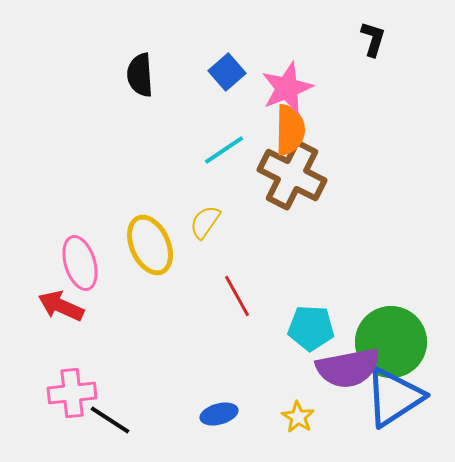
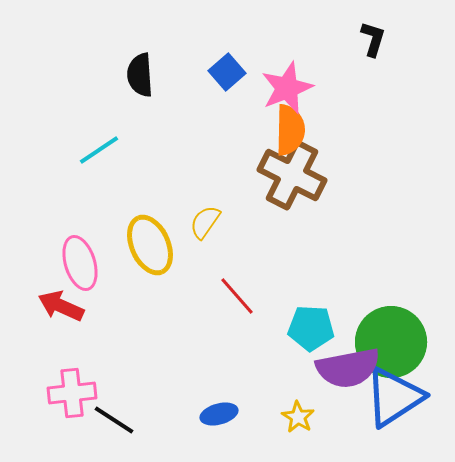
cyan line: moved 125 px left
red line: rotated 12 degrees counterclockwise
black line: moved 4 px right
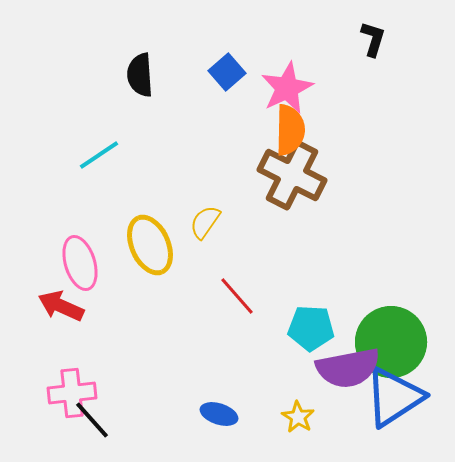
pink star: rotated 4 degrees counterclockwise
cyan line: moved 5 px down
blue ellipse: rotated 33 degrees clockwise
black line: moved 22 px left; rotated 15 degrees clockwise
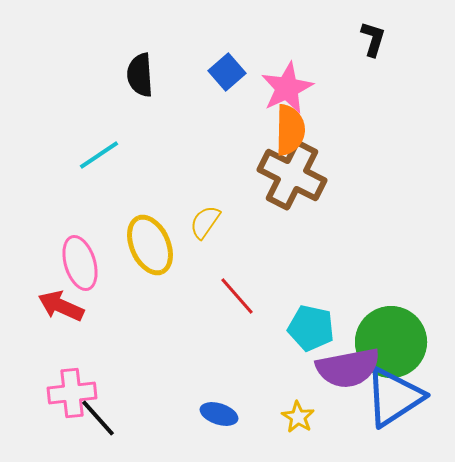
cyan pentagon: rotated 9 degrees clockwise
black line: moved 6 px right, 2 px up
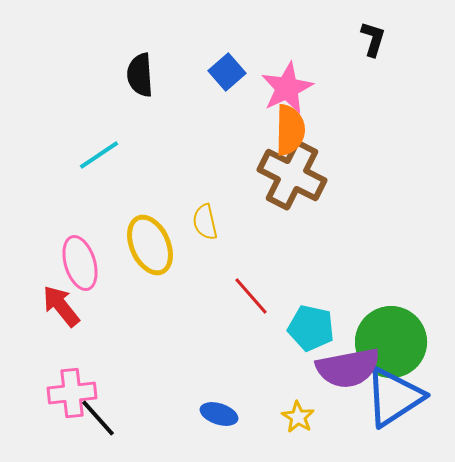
yellow semicircle: rotated 48 degrees counterclockwise
red line: moved 14 px right
red arrow: rotated 27 degrees clockwise
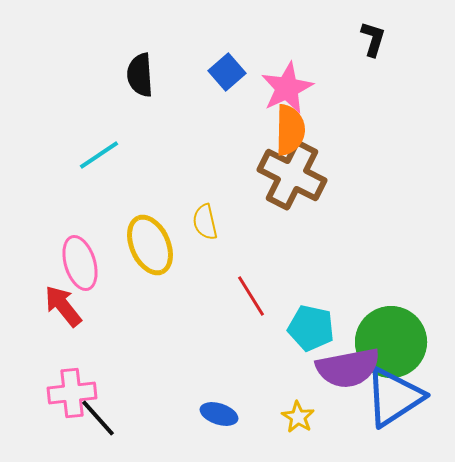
red line: rotated 9 degrees clockwise
red arrow: moved 2 px right
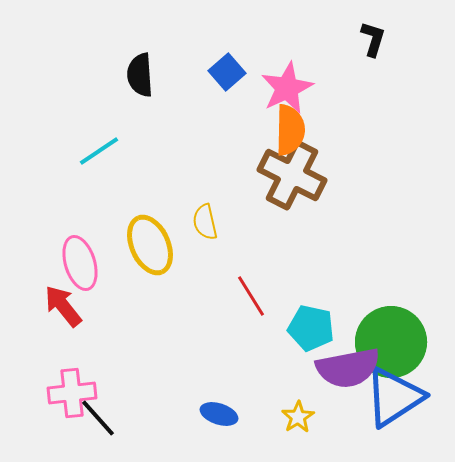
cyan line: moved 4 px up
yellow star: rotated 8 degrees clockwise
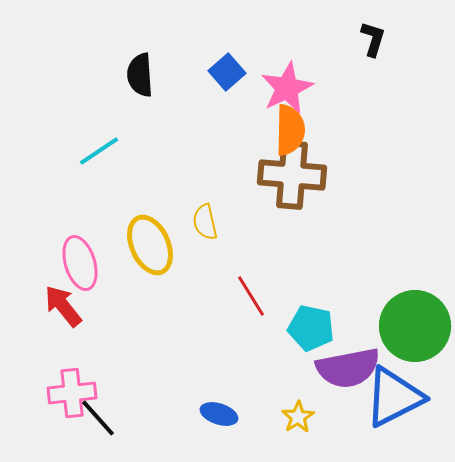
brown cross: rotated 22 degrees counterclockwise
green circle: moved 24 px right, 16 px up
blue triangle: rotated 6 degrees clockwise
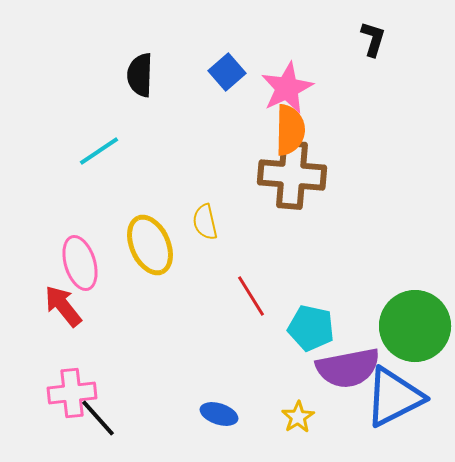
black semicircle: rotated 6 degrees clockwise
